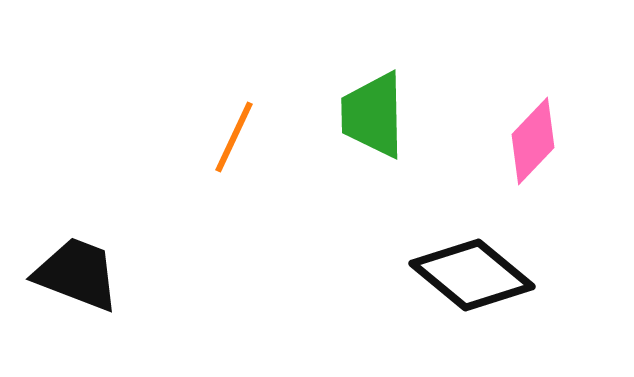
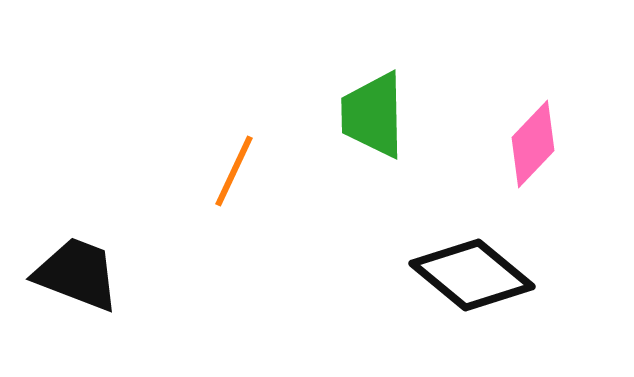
orange line: moved 34 px down
pink diamond: moved 3 px down
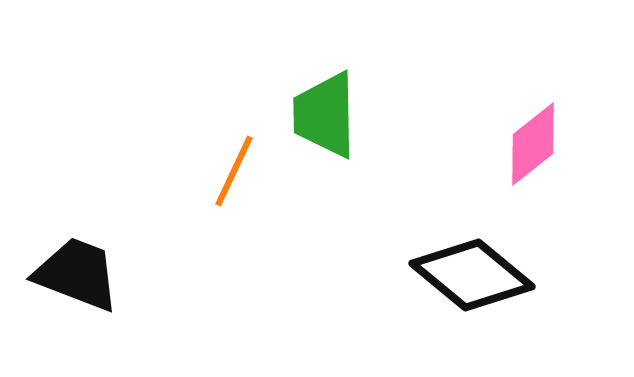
green trapezoid: moved 48 px left
pink diamond: rotated 8 degrees clockwise
